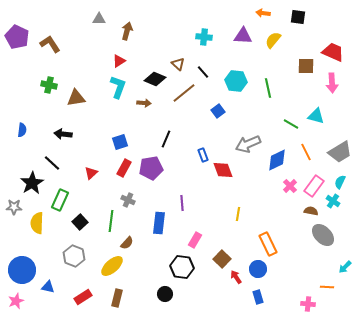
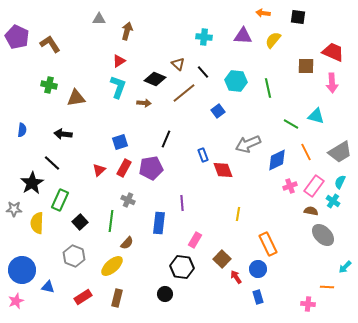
red triangle at (91, 173): moved 8 px right, 3 px up
pink cross at (290, 186): rotated 24 degrees clockwise
gray star at (14, 207): moved 2 px down
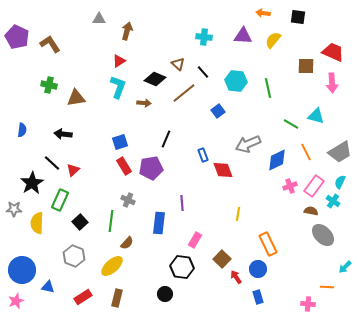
red rectangle at (124, 168): moved 2 px up; rotated 60 degrees counterclockwise
red triangle at (99, 170): moved 26 px left
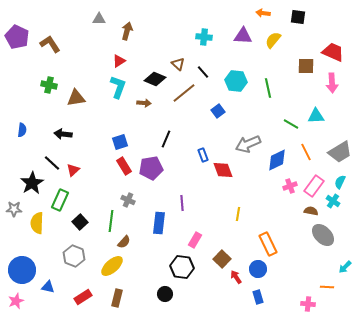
cyan triangle at (316, 116): rotated 18 degrees counterclockwise
brown semicircle at (127, 243): moved 3 px left, 1 px up
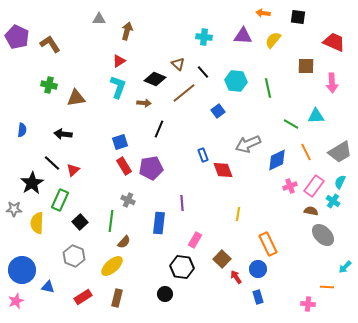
red trapezoid at (333, 52): moved 1 px right, 10 px up
black line at (166, 139): moved 7 px left, 10 px up
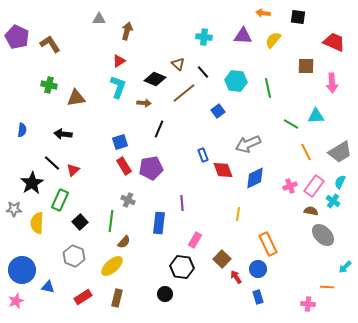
blue diamond at (277, 160): moved 22 px left, 18 px down
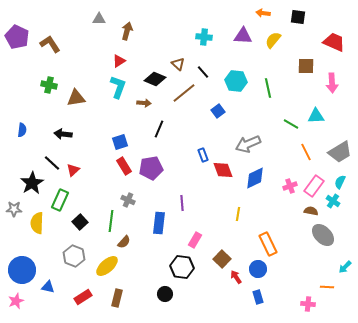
yellow ellipse at (112, 266): moved 5 px left
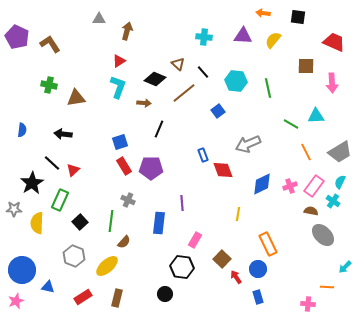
purple pentagon at (151, 168): rotated 10 degrees clockwise
blue diamond at (255, 178): moved 7 px right, 6 px down
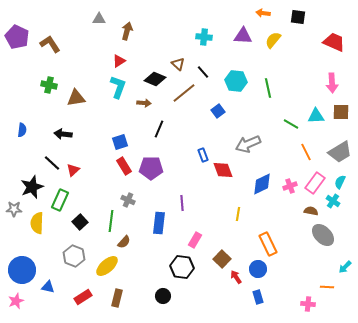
brown square at (306, 66): moved 35 px right, 46 px down
black star at (32, 183): moved 4 px down; rotated 10 degrees clockwise
pink rectangle at (314, 186): moved 1 px right, 3 px up
black circle at (165, 294): moved 2 px left, 2 px down
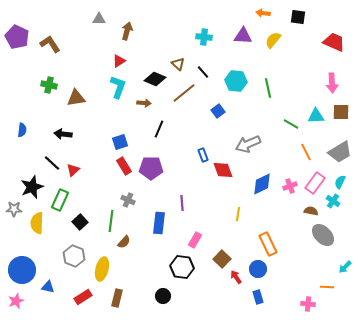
yellow ellipse at (107, 266): moved 5 px left, 3 px down; rotated 35 degrees counterclockwise
